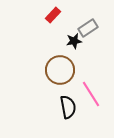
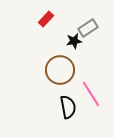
red rectangle: moved 7 px left, 4 px down
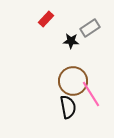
gray rectangle: moved 2 px right
black star: moved 3 px left; rotated 14 degrees clockwise
brown circle: moved 13 px right, 11 px down
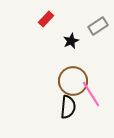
gray rectangle: moved 8 px right, 2 px up
black star: rotated 28 degrees counterclockwise
black semicircle: rotated 15 degrees clockwise
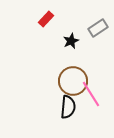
gray rectangle: moved 2 px down
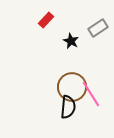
red rectangle: moved 1 px down
black star: rotated 21 degrees counterclockwise
brown circle: moved 1 px left, 6 px down
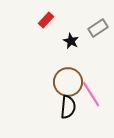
brown circle: moved 4 px left, 5 px up
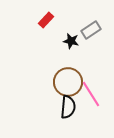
gray rectangle: moved 7 px left, 2 px down
black star: rotated 14 degrees counterclockwise
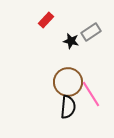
gray rectangle: moved 2 px down
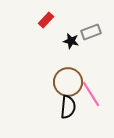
gray rectangle: rotated 12 degrees clockwise
